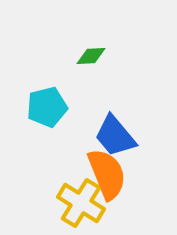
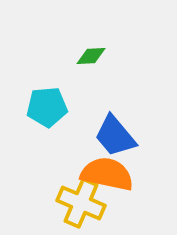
cyan pentagon: rotated 9 degrees clockwise
orange semicircle: rotated 56 degrees counterclockwise
yellow cross: rotated 9 degrees counterclockwise
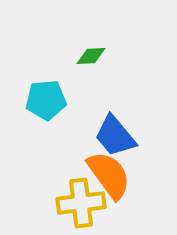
cyan pentagon: moved 1 px left, 7 px up
orange semicircle: moved 2 px right, 1 px down; rotated 42 degrees clockwise
yellow cross: rotated 30 degrees counterclockwise
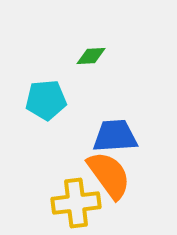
blue trapezoid: rotated 126 degrees clockwise
yellow cross: moved 5 px left
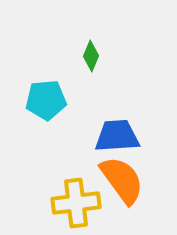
green diamond: rotated 64 degrees counterclockwise
blue trapezoid: moved 2 px right
orange semicircle: moved 13 px right, 5 px down
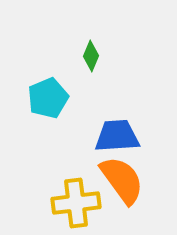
cyan pentagon: moved 2 px right, 2 px up; rotated 18 degrees counterclockwise
